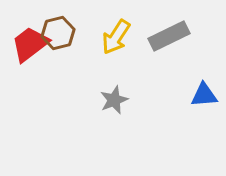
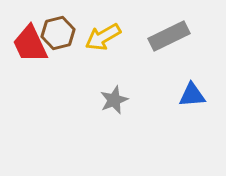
yellow arrow: moved 13 px left; rotated 27 degrees clockwise
red trapezoid: rotated 78 degrees counterclockwise
blue triangle: moved 12 px left
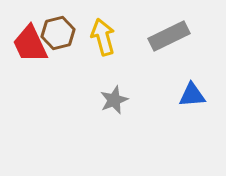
yellow arrow: rotated 105 degrees clockwise
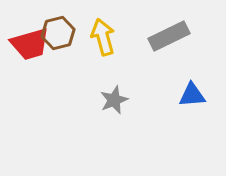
red trapezoid: rotated 81 degrees counterclockwise
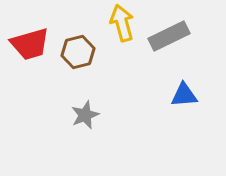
brown hexagon: moved 20 px right, 19 px down
yellow arrow: moved 19 px right, 14 px up
blue triangle: moved 8 px left
gray star: moved 29 px left, 15 px down
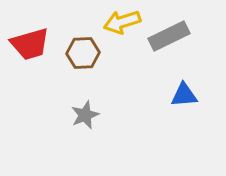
yellow arrow: moved 1 px up; rotated 93 degrees counterclockwise
brown hexagon: moved 5 px right, 1 px down; rotated 12 degrees clockwise
